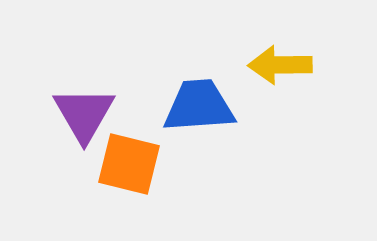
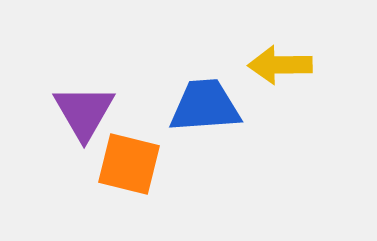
blue trapezoid: moved 6 px right
purple triangle: moved 2 px up
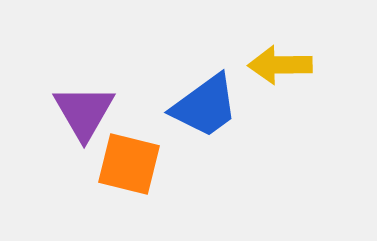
blue trapezoid: rotated 148 degrees clockwise
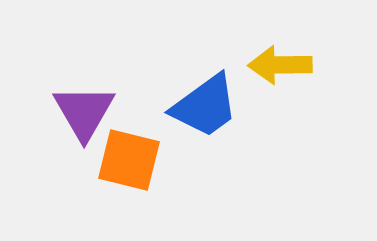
orange square: moved 4 px up
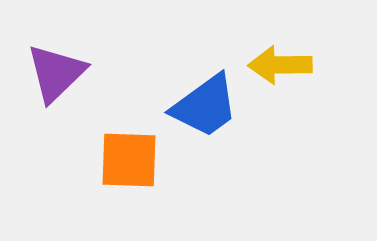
purple triangle: moved 28 px left, 39 px up; rotated 16 degrees clockwise
orange square: rotated 12 degrees counterclockwise
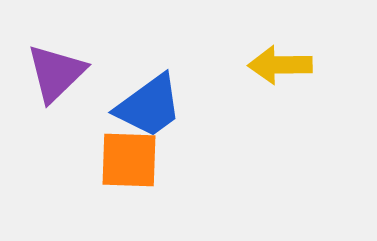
blue trapezoid: moved 56 px left
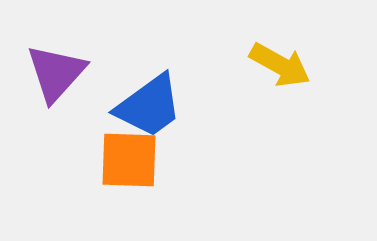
yellow arrow: rotated 150 degrees counterclockwise
purple triangle: rotated 4 degrees counterclockwise
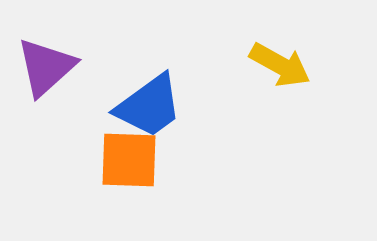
purple triangle: moved 10 px left, 6 px up; rotated 6 degrees clockwise
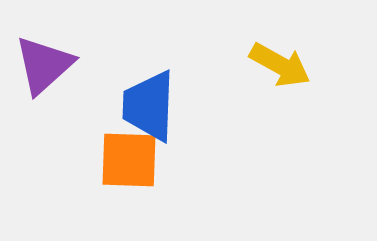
purple triangle: moved 2 px left, 2 px up
blue trapezoid: rotated 128 degrees clockwise
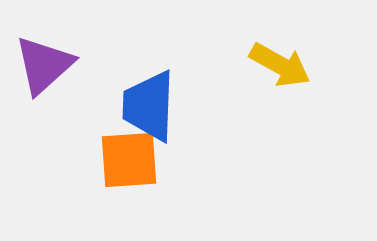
orange square: rotated 6 degrees counterclockwise
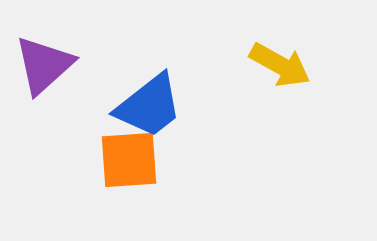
blue trapezoid: rotated 130 degrees counterclockwise
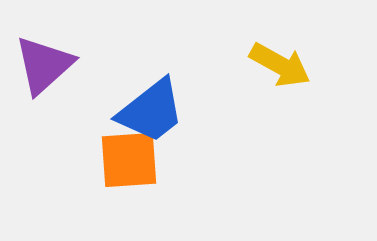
blue trapezoid: moved 2 px right, 5 px down
